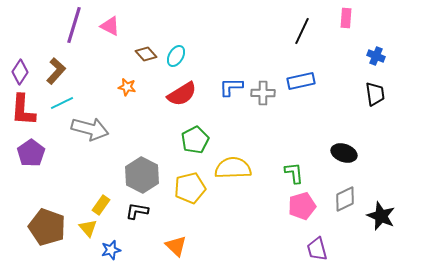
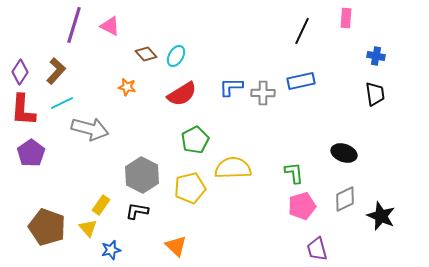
blue cross: rotated 12 degrees counterclockwise
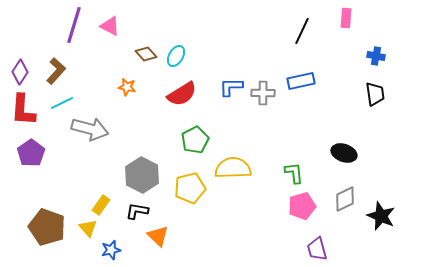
orange triangle: moved 18 px left, 10 px up
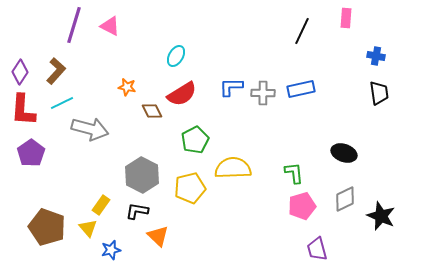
brown diamond: moved 6 px right, 57 px down; rotated 15 degrees clockwise
blue rectangle: moved 8 px down
black trapezoid: moved 4 px right, 1 px up
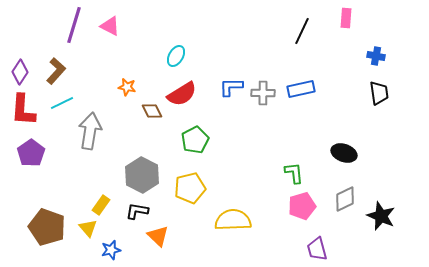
gray arrow: moved 2 px down; rotated 96 degrees counterclockwise
yellow semicircle: moved 52 px down
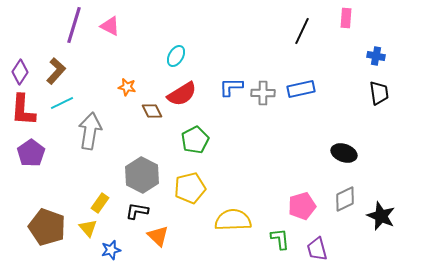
green L-shape: moved 14 px left, 66 px down
yellow rectangle: moved 1 px left, 2 px up
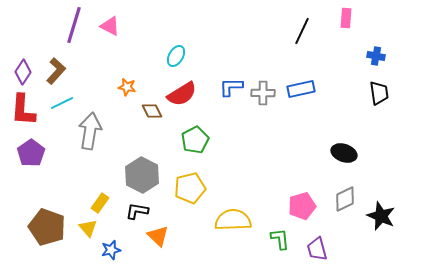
purple diamond: moved 3 px right
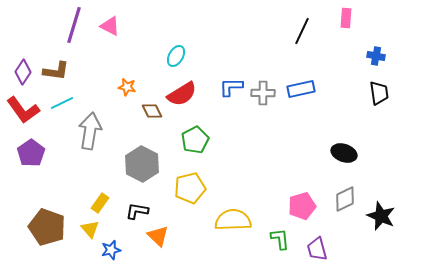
brown L-shape: rotated 56 degrees clockwise
red L-shape: rotated 40 degrees counterclockwise
gray hexagon: moved 11 px up
yellow triangle: moved 2 px right, 1 px down
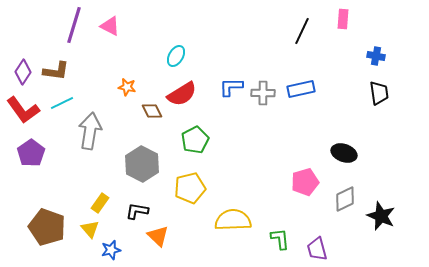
pink rectangle: moved 3 px left, 1 px down
pink pentagon: moved 3 px right, 24 px up
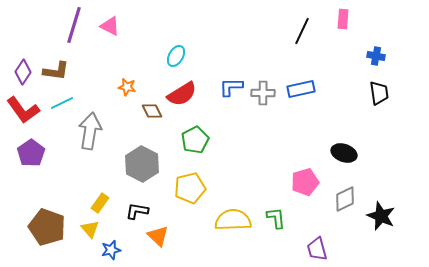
green L-shape: moved 4 px left, 21 px up
